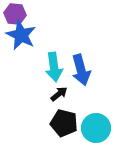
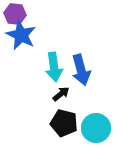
black arrow: moved 2 px right
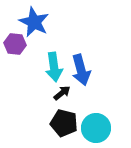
purple hexagon: moved 30 px down
blue star: moved 13 px right, 13 px up
black arrow: moved 1 px right, 1 px up
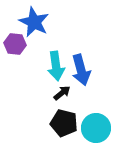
cyan arrow: moved 2 px right, 1 px up
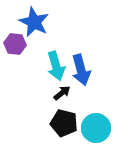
cyan arrow: rotated 8 degrees counterclockwise
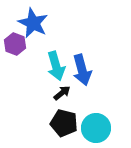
blue star: moved 1 px left, 1 px down
purple hexagon: rotated 15 degrees clockwise
blue arrow: moved 1 px right
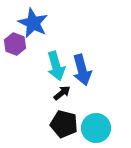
black pentagon: moved 1 px down
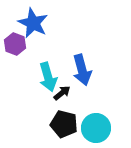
cyan arrow: moved 8 px left, 11 px down
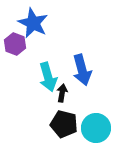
black arrow: rotated 42 degrees counterclockwise
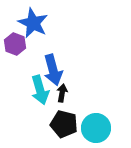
blue arrow: moved 29 px left
cyan arrow: moved 8 px left, 13 px down
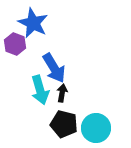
blue arrow: moved 1 px right, 2 px up; rotated 16 degrees counterclockwise
